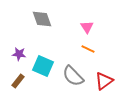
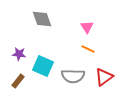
gray semicircle: rotated 45 degrees counterclockwise
red triangle: moved 4 px up
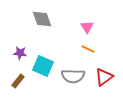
purple star: moved 1 px right, 1 px up
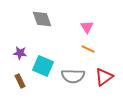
brown rectangle: moved 2 px right; rotated 64 degrees counterclockwise
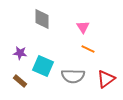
gray diamond: rotated 20 degrees clockwise
pink triangle: moved 4 px left
red triangle: moved 2 px right, 2 px down
brown rectangle: rotated 24 degrees counterclockwise
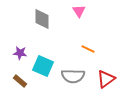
pink triangle: moved 4 px left, 16 px up
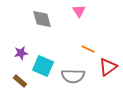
gray diamond: rotated 15 degrees counterclockwise
purple star: moved 1 px right; rotated 16 degrees counterclockwise
red triangle: moved 2 px right, 12 px up
